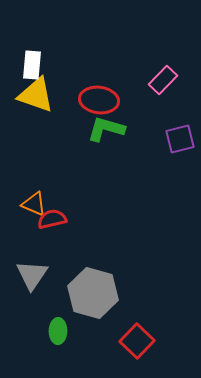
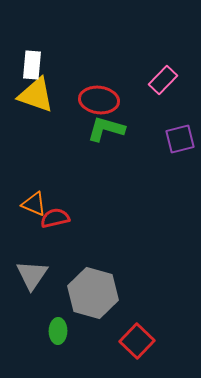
red semicircle: moved 3 px right, 1 px up
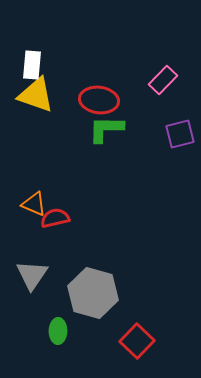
green L-shape: rotated 15 degrees counterclockwise
purple square: moved 5 px up
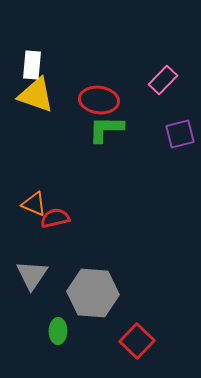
gray hexagon: rotated 12 degrees counterclockwise
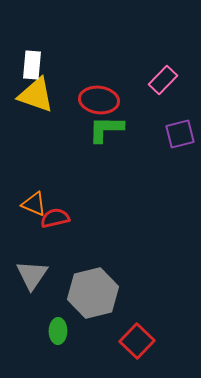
gray hexagon: rotated 18 degrees counterclockwise
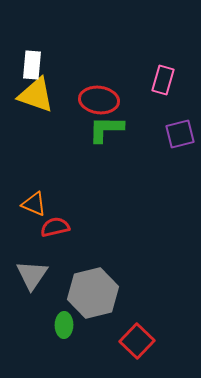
pink rectangle: rotated 28 degrees counterclockwise
red semicircle: moved 9 px down
green ellipse: moved 6 px right, 6 px up
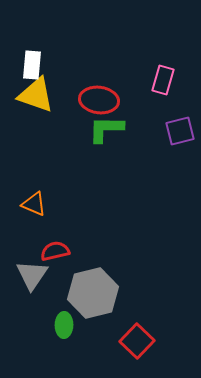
purple square: moved 3 px up
red semicircle: moved 24 px down
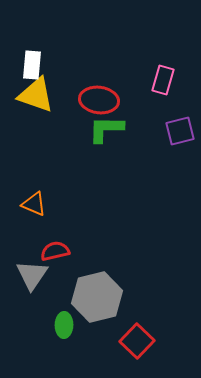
gray hexagon: moved 4 px right, 4 px down
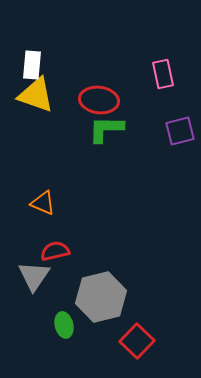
pink rectangle: moved 6 px up; rotated 28 degrees counterclockwise
orange triangle: moved 9 px right, 1 px up
gray triangle: moved 2 px right, 1 px down
gray hexagon: moved 4 px right
green ellipse: rotated 15 degrees counterclockwise
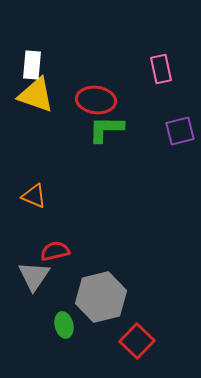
pink rectangle: moved 2 px left, 5 px up
red ellipse: moved 3 px left
orange triangle: moved 9 px left, 7 px up
